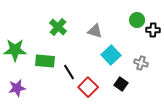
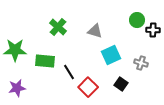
cyan square: rotated 18 degrees clockwise
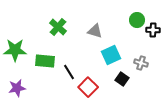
black square: moved 1 px right, 5 px up
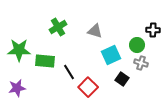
green circle: moved 25 px down
green cross: rotated 18 degrees clockwise
green star: moved 4 px right
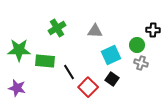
green cross: moved 1 px left, 1 px down
gray triangle: rotated 14 degrees counterclockwise
black square: moved 10 px left
purple star: rotated 24 degrees clockwise
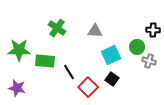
green cross: rotated 24 degrees counterclockwise
green circle: moved 2 px down
gray cross: moved 8 px right, 2 px up
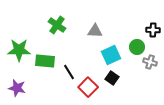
green cross: moved 3 px up
gray cross: moved 1 px right, 1 px down
black square: moved 1 px up
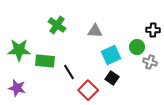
red square: moved 3 px down
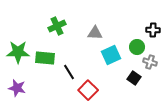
green cross: moved 1 px down; rotated 30 degrees clockwise
gray triangle: moved 2 px down
green star: moved 1 px left, 2 px down
green rectangle: moved 3 px up
black square: moved 22 px right
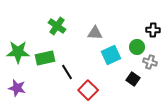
green cross: rotated 30 degrees counterclockwise
green rectangle: rotated 18 degrees counterclockwise
black line: moved 2 px left
black square: moved 1 px left, 1 px down
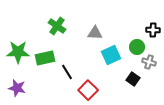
gray cross: moved 1 px left
